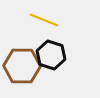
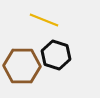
black hexagon: moved 5 px right
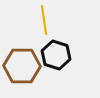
yellow line: rotated 60 degrees clockwise
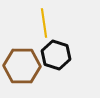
yellow line: moved 3 px down
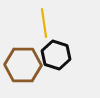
brown hexagon: moved 1 px right, 1 px up
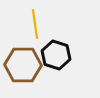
yellow line: moved 9 px left, 1 px down
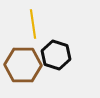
yellow line: moved 2 px left
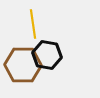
black hexagon: moved 9 px left; rotated 8 degrees counterclockwise
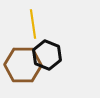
black hexagon: rotated 12 degrees clockwise
